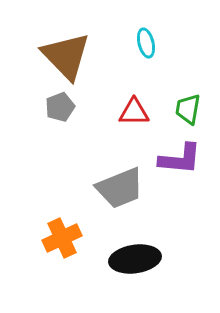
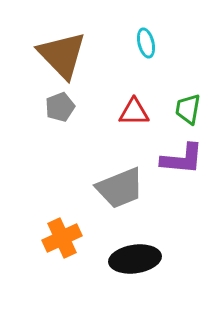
brown triangle: moved 4 px left, 1 px up
purple L-shape: moved 2 px right
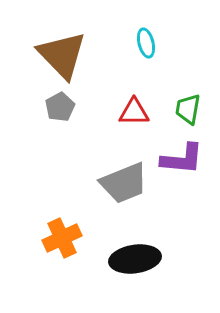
gray pentagon: rotated 8 degrees counterclockwise
gray trapezoid: moved 4 px right, 5 px up
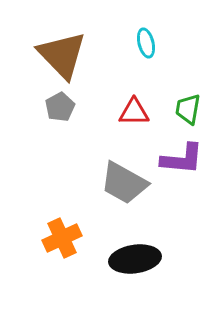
gray trapezoid: rotated 51 degrees clockwise
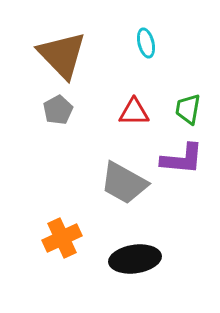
gray pentagon: moved 2 px left, 3 px down
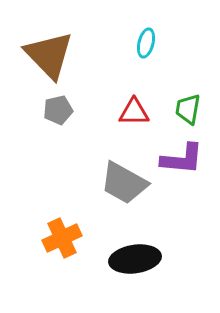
cyan ellipse: rotated 28 degrees clockwise
brown triangle: moved 13 px left
gray pentagon: rotated 16 degrees clockwise
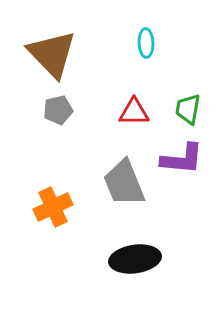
cyan ellipse: rotated 16 degrees counterclockwise
brown triangle: moved 3 px right, 1 px up
gray trapezoid: rotated 39 degrees clockwise
orange cross: moved 9 px left, 31 px up
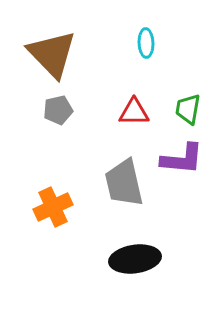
gray trapezoid: rotated 9 degrees clockwise
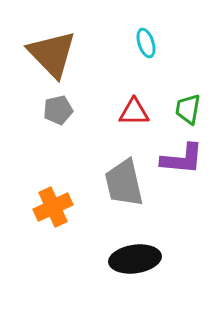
cyan ellipse: rotated 16 degrees counterclockwise
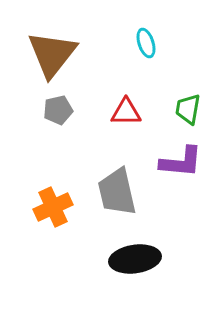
brown triangle: rotated 22 degrees clockwise
red triangle: moved 8 px left
purple L-shape: moved 1 px left, 3 px down
gray trapezoid: moved 7 px left, 9 px down
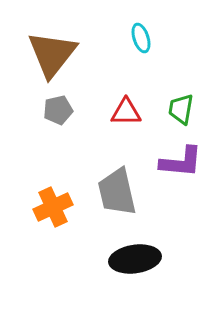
cyan ellipse: moved 5 px left, 5 px up
green trapezoid: moved 7 px left
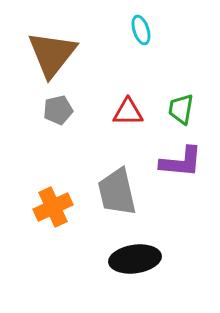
cyan ellipse: moved 8 px up
red triangle: moved 2 px right
